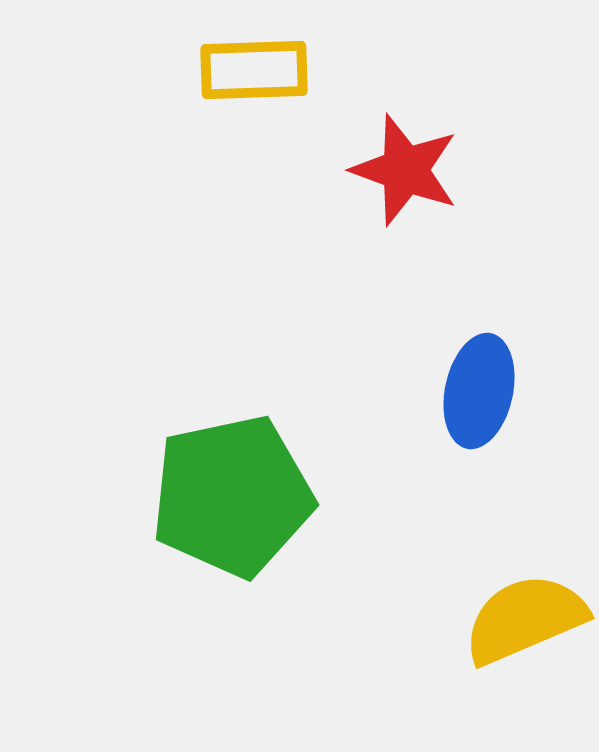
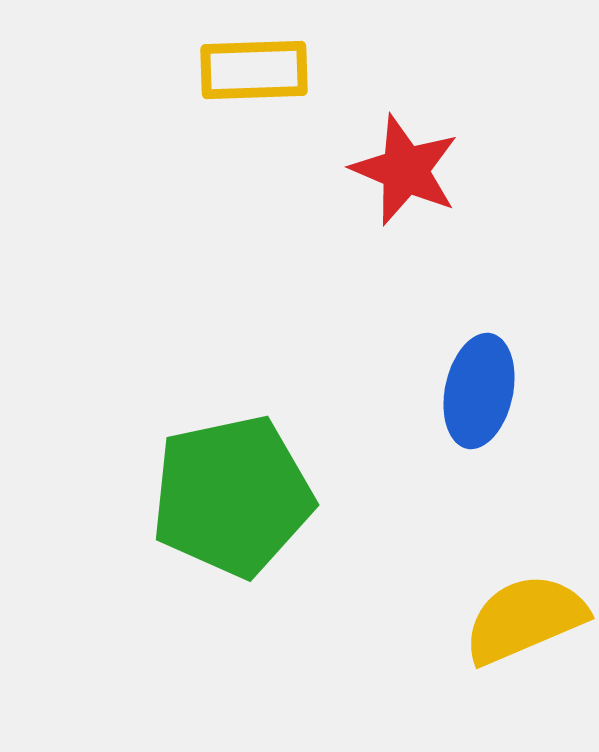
red star: rotated 3 degrees clockwise
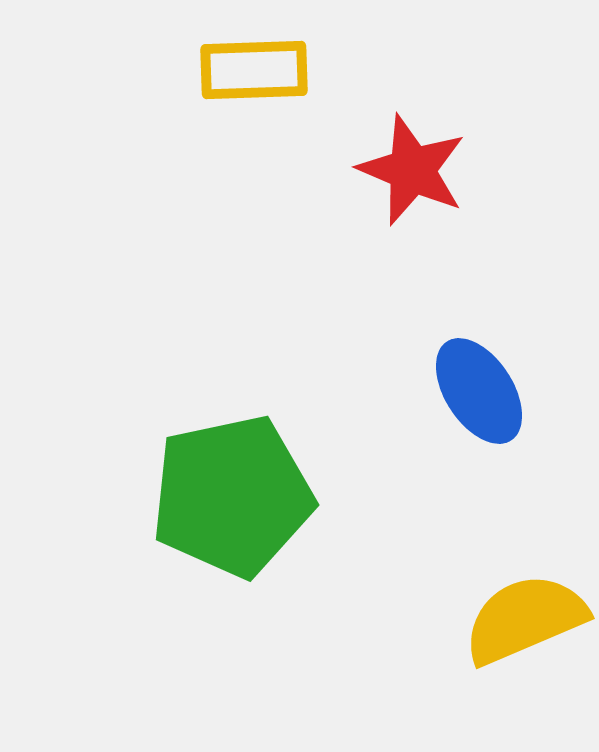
red star: moved 7 px right
blue ellipse: rotated 45 degrees counterclockwise
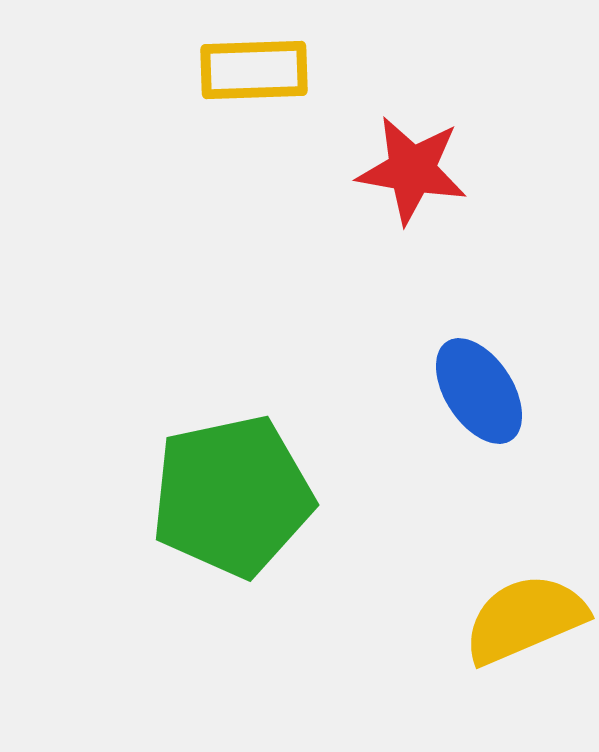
red star: rotated 13 degrees counterclockwise
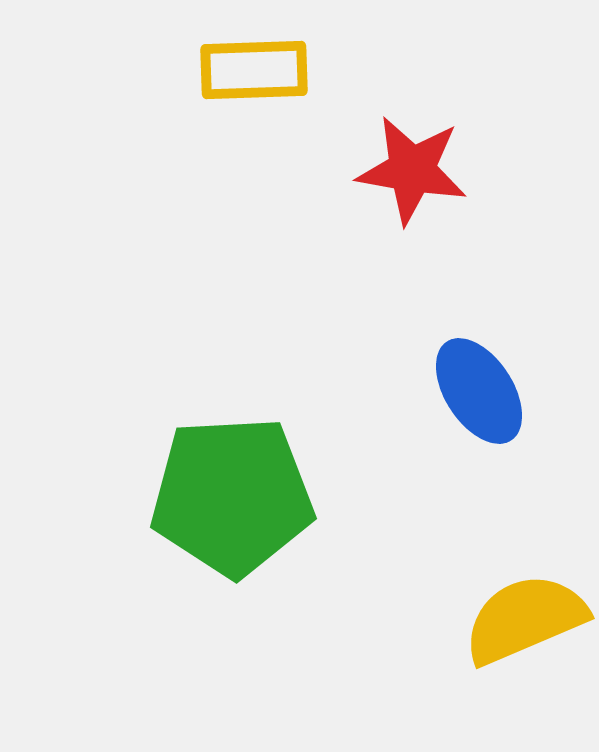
green pentagon: rotated 9 degrees clockwise
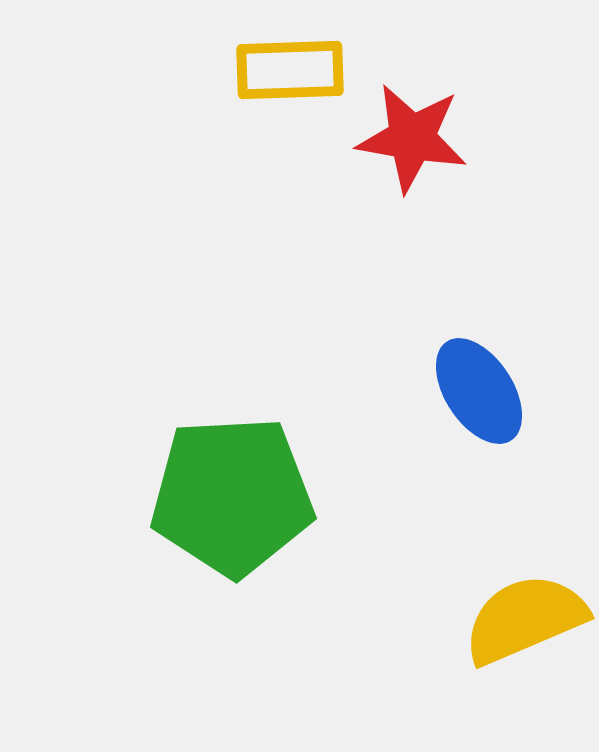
yellow rectangle: moved 36 px right
red star: moved 32 px up
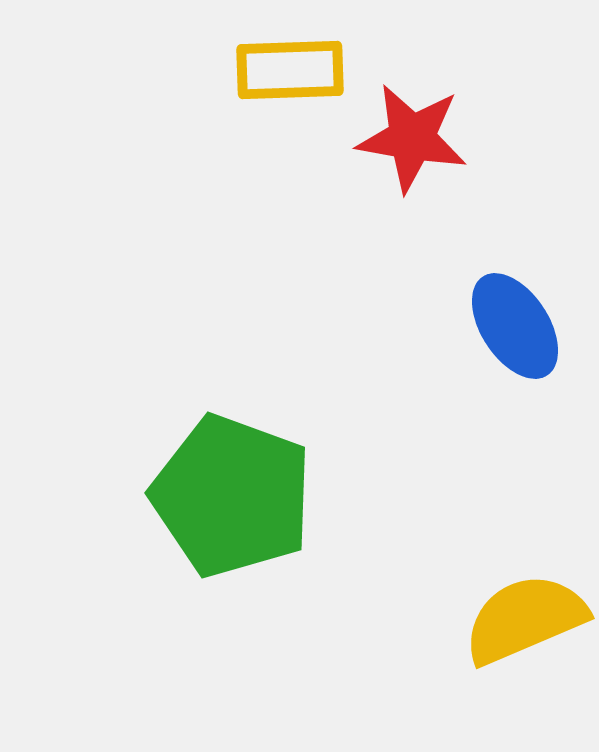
blue ellipse: moved 36 px right, 65 px up
green pentagon: rotated 23 degrees clockwise
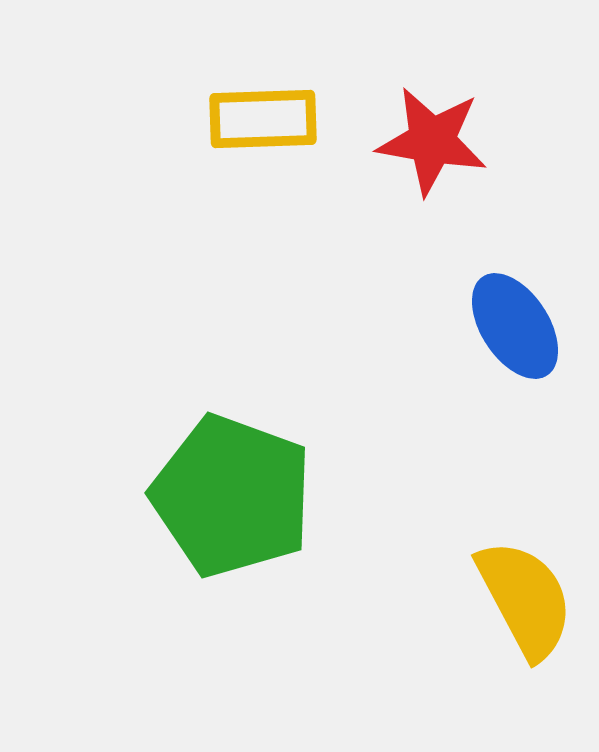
yellow rectangle: moved 27 px left, 49 px down
red star: moved 20 px right, 3 px down
yellow semicircle: moved 20 px up; rotated 85 degrees clockwise
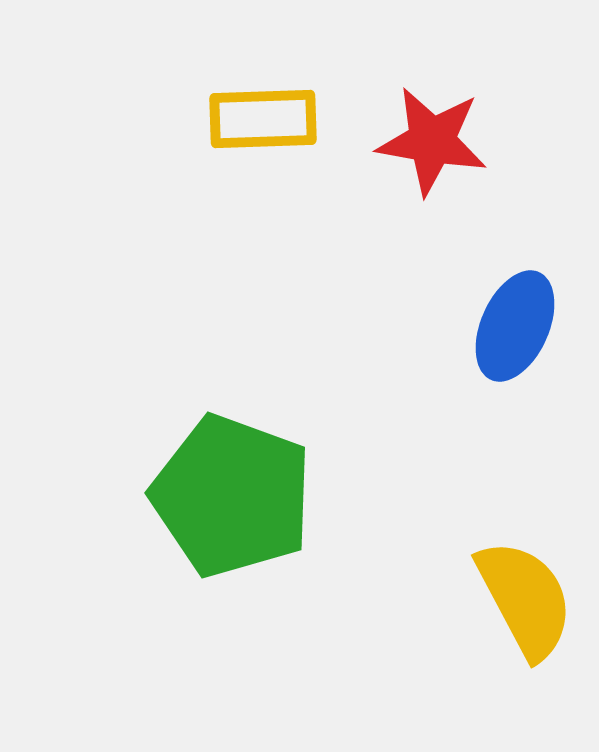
blue ellipse: rotated 57 degrees clockwise
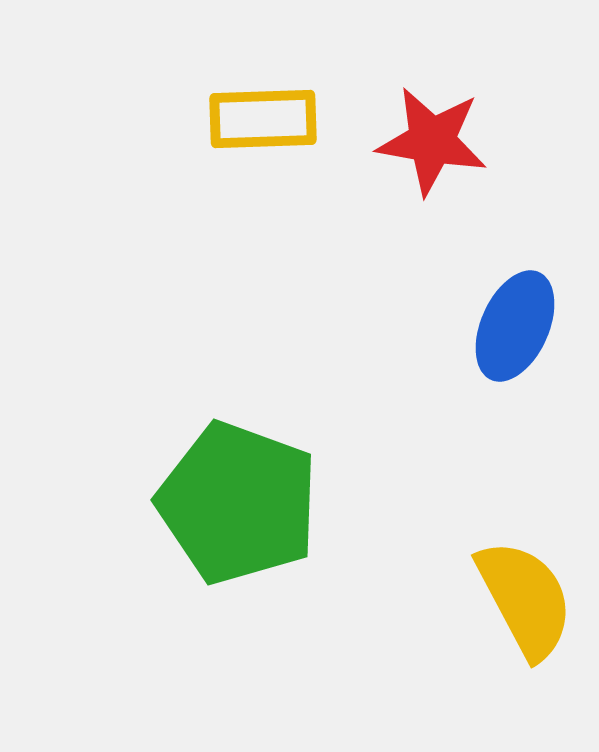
green pentagon: moved 6 px right, 7 px down
